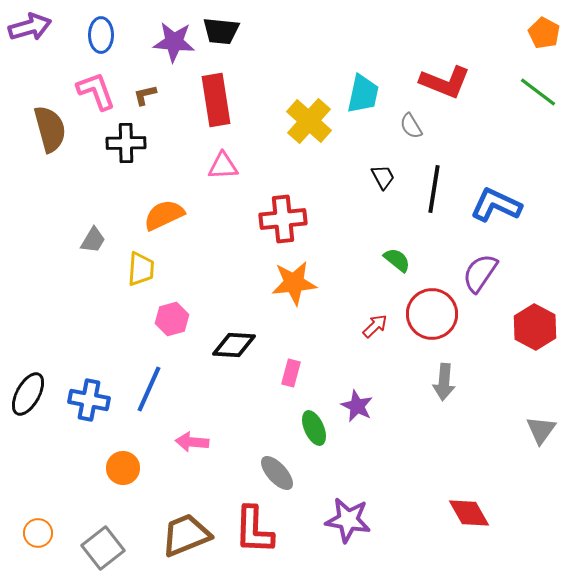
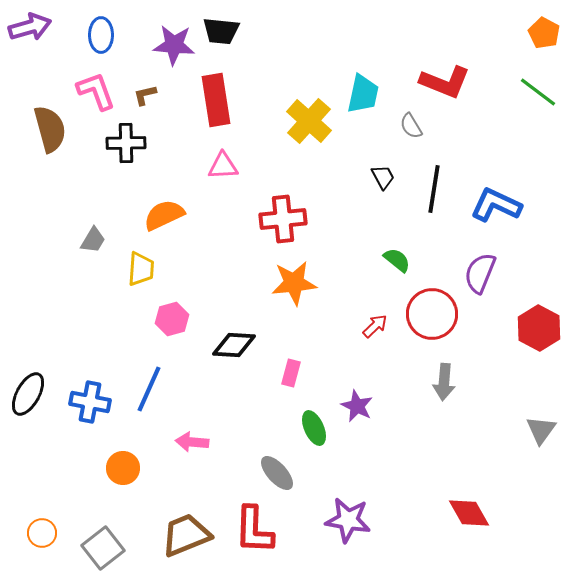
purple star at (174, 42): moved 3 px down
purple semicircle at (480, 273): rotated 12 degrees counterclockwise
red hexagon at (535, 327): moved 4 px right, 1 px down
blue cross at (89, 400): moved 1 px right, 2 px down
orange circle at (38, 533): moved 4 px right
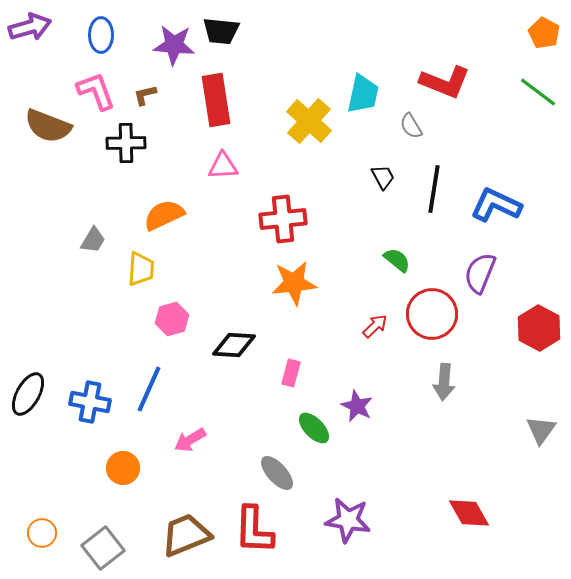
brown semicircle at (50, 129): moved 2 px left, 3 px up; rotated 126 degrees clockwise
green ellipse at (314, 428): rotated 20 degrees counterclockwise
pink arrow at (192, 442): moved 2 px left, 2 px up; rotated 36 degrees counterclockwise
